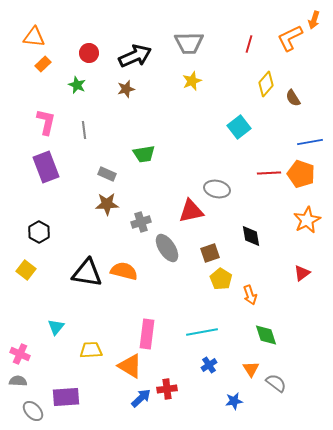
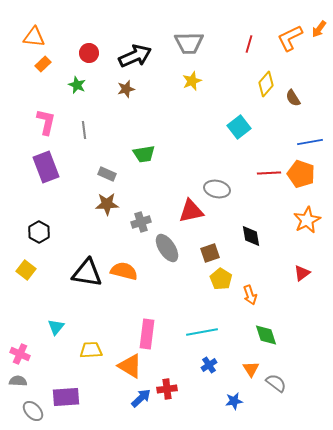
orange arrow at (314, 20): moved 5 px right, 9 px down; rotated 18 degrees clockwise
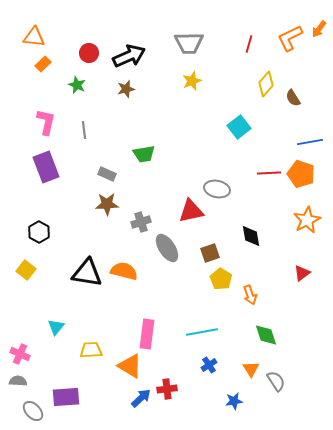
black arrow at (135, 56): moved 6 px left
gray semicircle at (276, 383): moved 2 px up; rotated 20 degrees clockwise
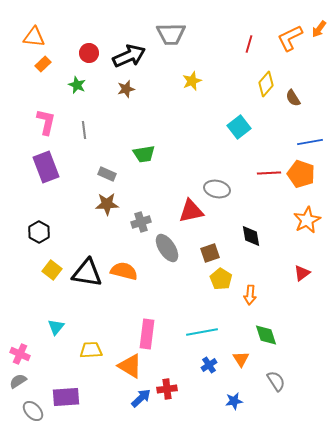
gray trapezoid at (189, 43): moved 18 px left, 9 px up
yellow square at (26, 270): moved 26 px right
orange arrow at (250, 295): rotated 24 degrees clockwise
orange triangle at (251, 369): moved 10 px left, 10 px up
gray semicircle at (18, 381): rotated 36 degrees counterclockwise
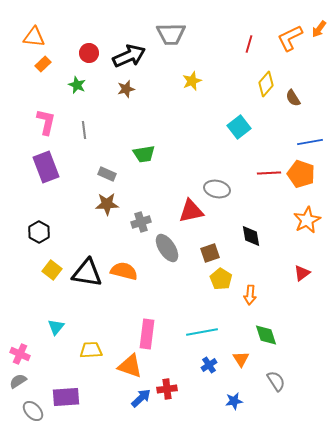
orange triangle at (130, 366): rotated 12 degrees counterclockwise
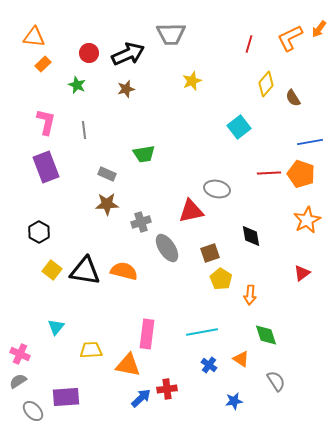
black arrow at (129, 56): moved 1 px left, 2 px up
black triangle at (87, 273): moved 2 px left, 2 px up
orange triangle at (241, 359): rotated 24 degrees counterclockwise
blue cross at (209, 365): rotated 21 degrees counterclockwise
orange triangle at (130, 366): moved 2 px left, 1 px up; rotated 8 degrees counterclockwise
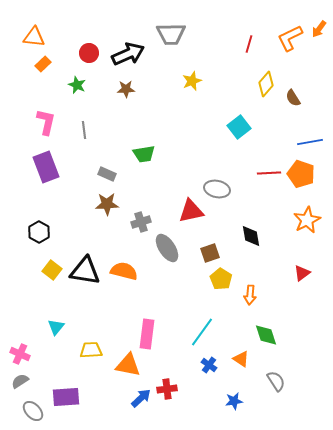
brown star at (126, 89): rotated 12 degrees clockwise
cyan line at (202, 332): rotated 44 degrees counterclockwise
gray semicircle at (18, 381): moved 2 px right
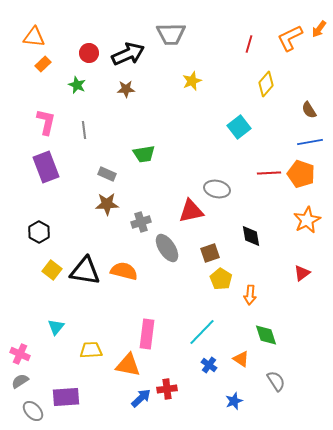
brown semicircle at (293, 98): moved 16 px right, 12 px down
cyan line at (202, 332): rotated 8 degrees clockwise
blue star at (234, 401): rotated 12 degrees counterclockwise
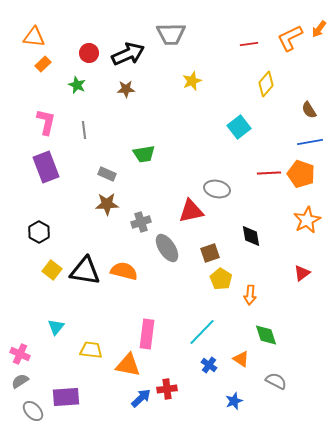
red line at (249, 44): rotated 66 degrees clockwise
yellow trapezoid at (91, 350): rotated 10 degrees clockwise
gray semicircle at (276, 381): rotated 30 degrees counterclockwise
